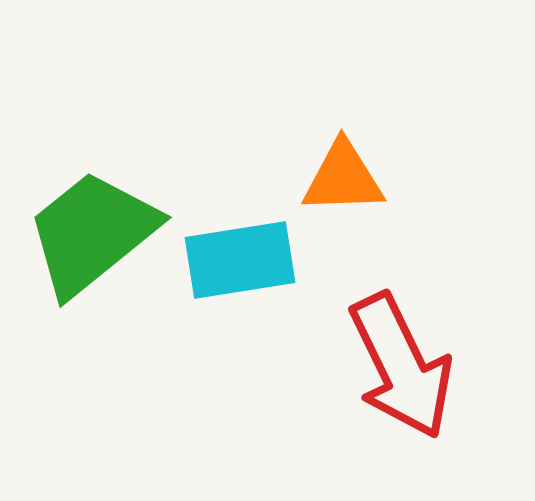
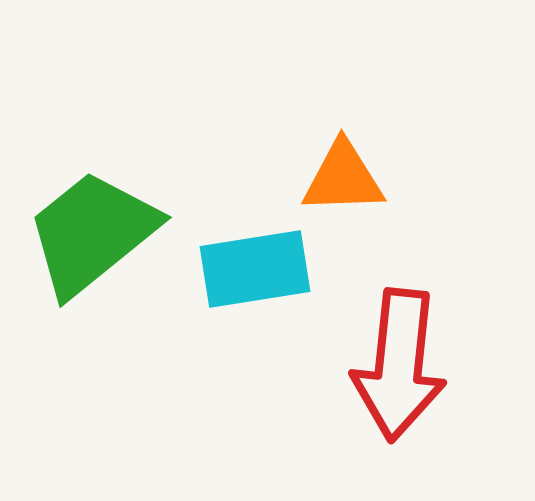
cyan rectangle: moved 15 px right, 9 px down
red arrow: moved 2 px left, 1 px up; rotated 32 degrees clockwise
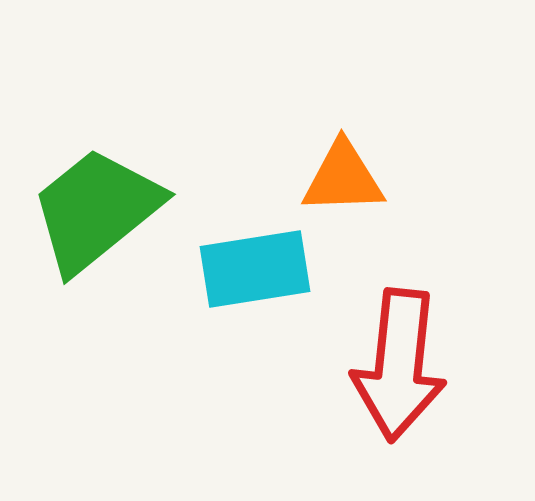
green trapezoid: moved 4 px right, 23 px up
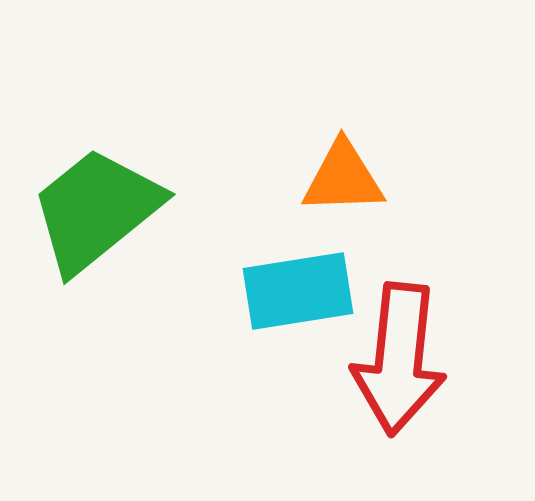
cyan rectangle: moved 43 px right, 22 px down
red arrow: moved 6 px up
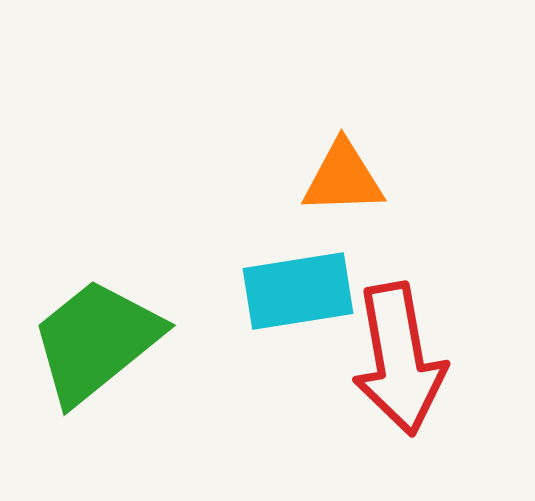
green trapezoid: moved 131 px down
red arrow: rotated 16 degrees counterclockwise
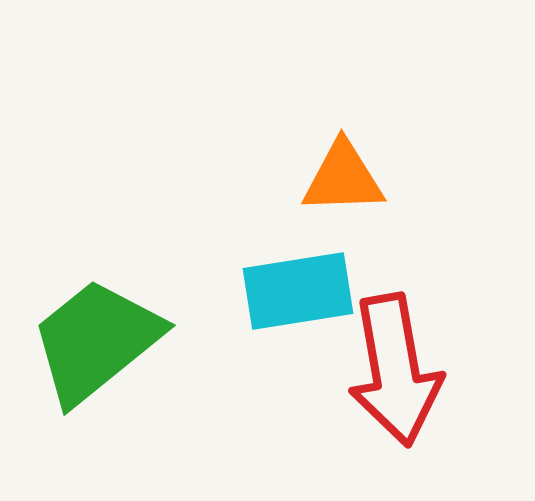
red arrow: moved 4 px left, 11 px down
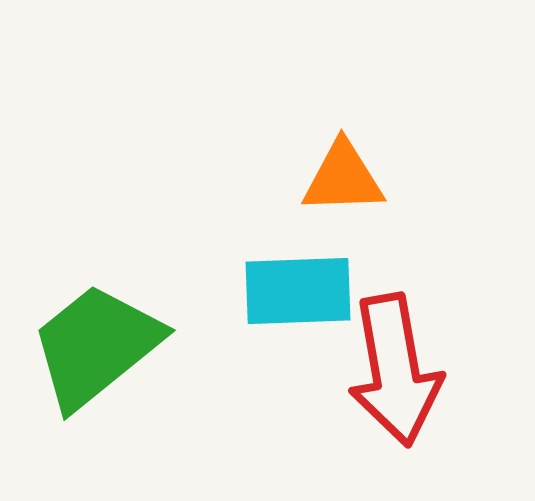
cyan rectangle: rotated 7 degrees clockwise
green trapezoid: moved 5 px down
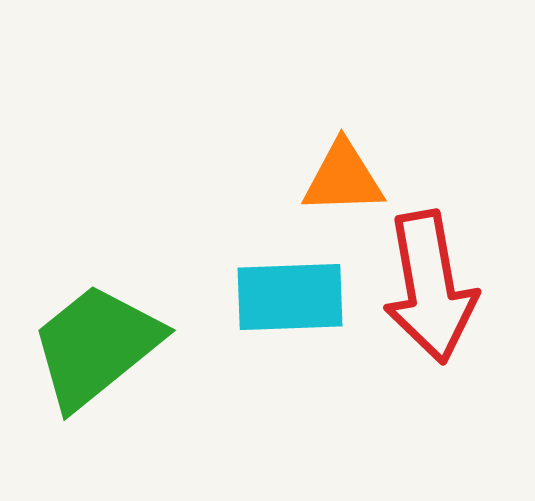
cyan rectangle: moved 8 px left, 6 px down
red arrow: moved 35 px right, 83 px up
